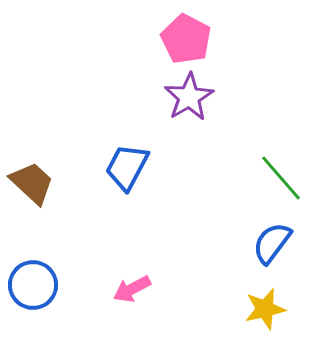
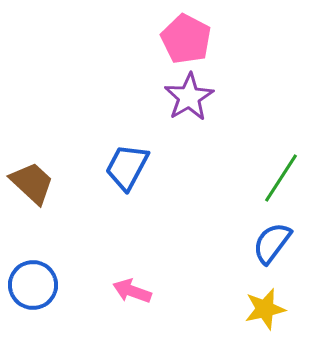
green line: rotated 74 degrees clockwise
pink arrow: moved 2 px down; rotated 48 degrees clockwise
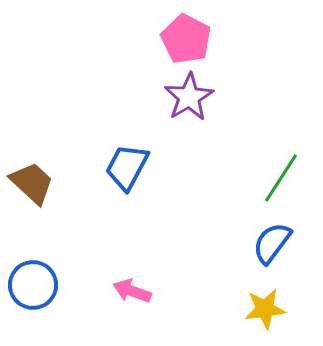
yellow star: rotated 6 degrees clockwise
